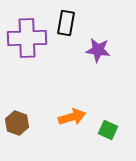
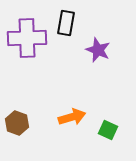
purple star: rotated 15 degrees clockwise
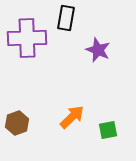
black rectangle: moved 5 px up
orange arrow: rotated 28 degrees counterclockwise
brown hexagon: rotated 20 degrees clockwise
green square: rotated 36 degrees counterclockwise
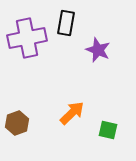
black rectangle: moved 5 px down
purple cross: rotated 9 degrees counterclockwise
orange arrow: moved 4 px up
green square: rotated 24 degrees clockwise
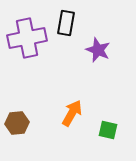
orange arrow: rotated 16 degrees counterclockwise
brown hexagon: rotated 15 degrees clockwise
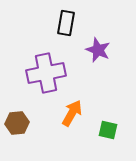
purple cross: moved 19 px right, 35 px down
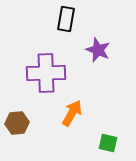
black rectangle: moved 4 px up
purple cross: rotated 9 degrees clockwise
green square: moved 13 px down
